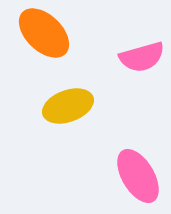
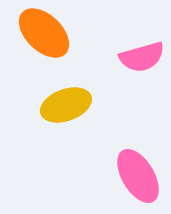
yellow ellipse: moved 2 px left, 1 px up
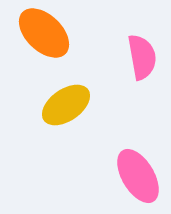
pink semicircle: rotated 84 degrees counterclockwise
yellow ellipse: rotated 15 degrees counterclockwise
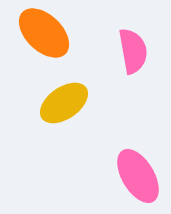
pink semicircle: moved 9 px left, 6 px up
yellow ellipse: moved 2 px left, 2 px up
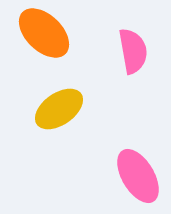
yellow ellipse: moved 5 px left, 6 px down
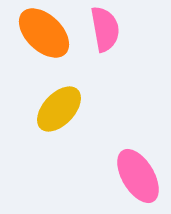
pink semicircle: moved 28 px left, 22 px up
yellow ellipse: rotated 12 degrees counterclockwise
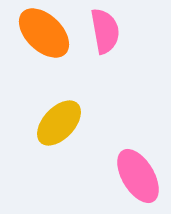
pink semicircle: moved 2 px down
yellow ellipse: moved 14 px down
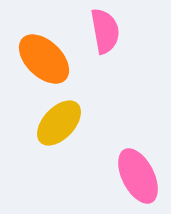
orange ellipse: moved 26 px down
pink ellipse: rotated 4 degrees clockwise
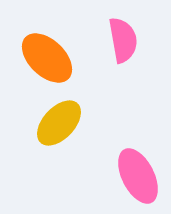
pink semicircle: moved 18 px right, 9 px down
orange ellipse: moved 3 px right, 1 px up
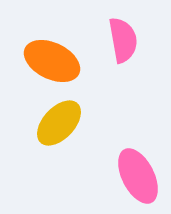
orange ellipse: moved 5 px right, 3 px down; rotated 18 degrees counterclockwise
